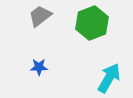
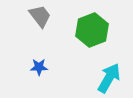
gray trapezoid: rotated 90 degrees clockwise
green hexagon: moved 7 px down
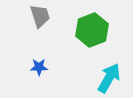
gray trapezoid: rotated 20 degrees clockwise
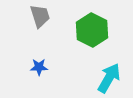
green hexagon: rotated 12 degrees counterclockwise
